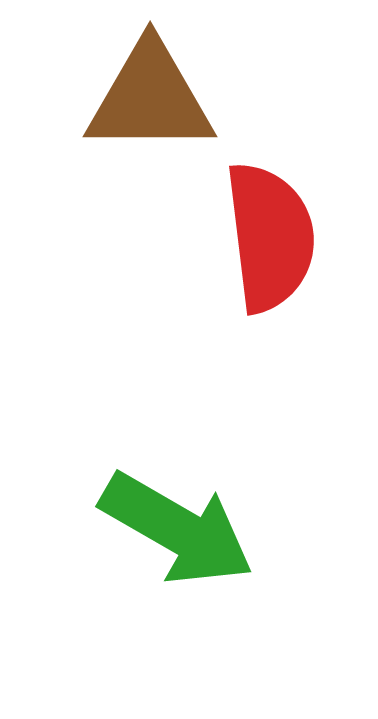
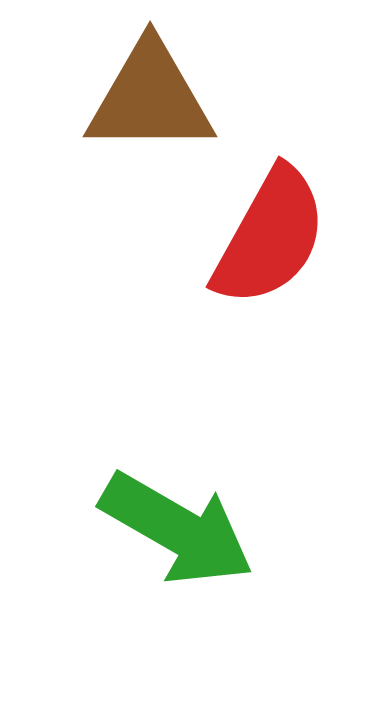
red semicircle: rotated 36 degrees clockwise
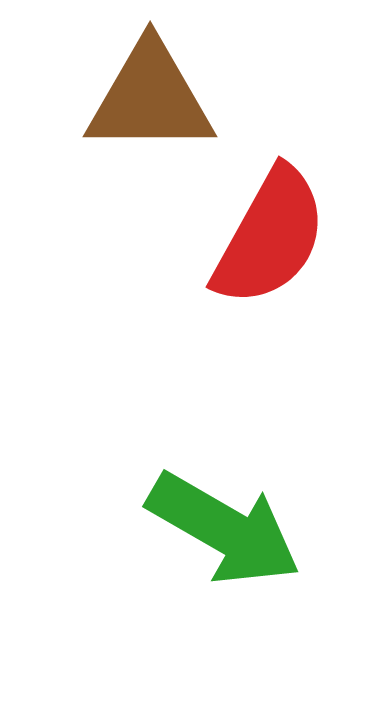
green arrow: moved 47 px right
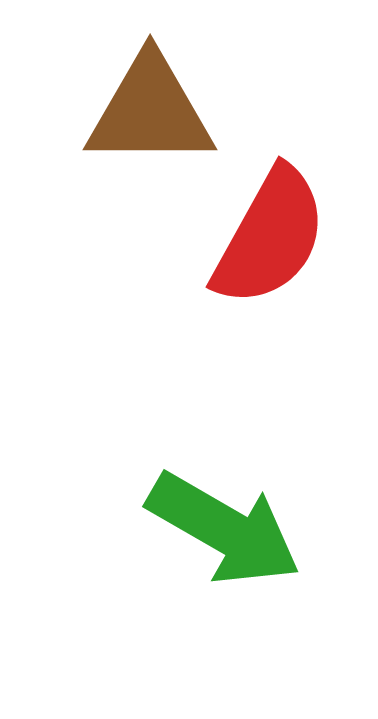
brown triangle: moved 13 px down
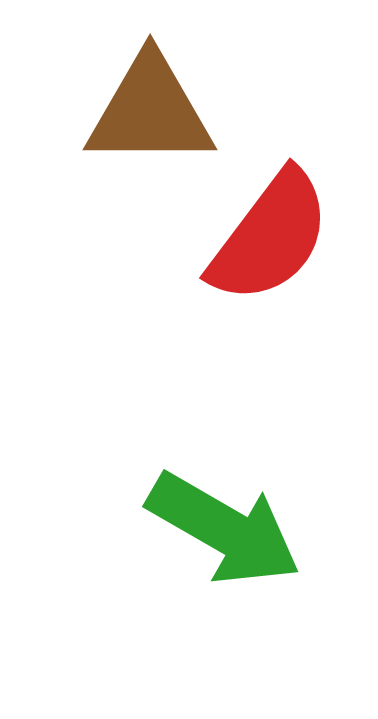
red semicircle: rotated 8 degrees clockwise
